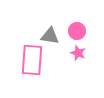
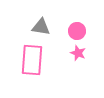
gray triangle: moved 9 px left, 9 px up
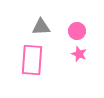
gray triangle: rotated 12 degrees counterclockwise
pink star: moved 1 px right, 1 px down
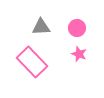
pink circle: moved 3 px up
pink rectangle: moved 2 px down; rotated 48 degrees counterclockwise
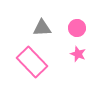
gray triangle: moved 1 px right, 1 px down
pink star: moved 1 px left
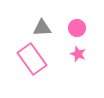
pink rectangle: moved 3 px up; rotated 8 degrees clockwise
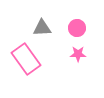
pink star: rotated 21 degrees counterclockwise
pink rectangle: moved 6 px left
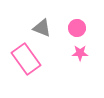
gray triangle: rotated 24 degrees clockwise
pink star: moved 2 px right, 1 px up
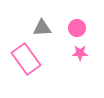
gray triangle: rotated 24 degrees counterclockwise
